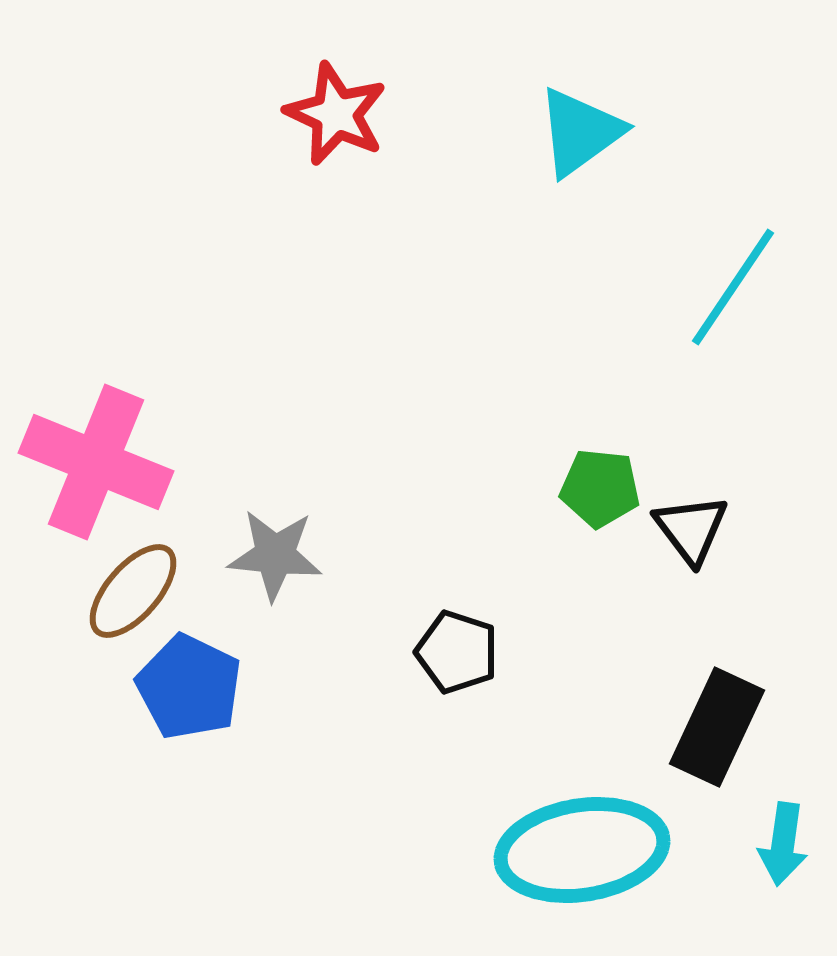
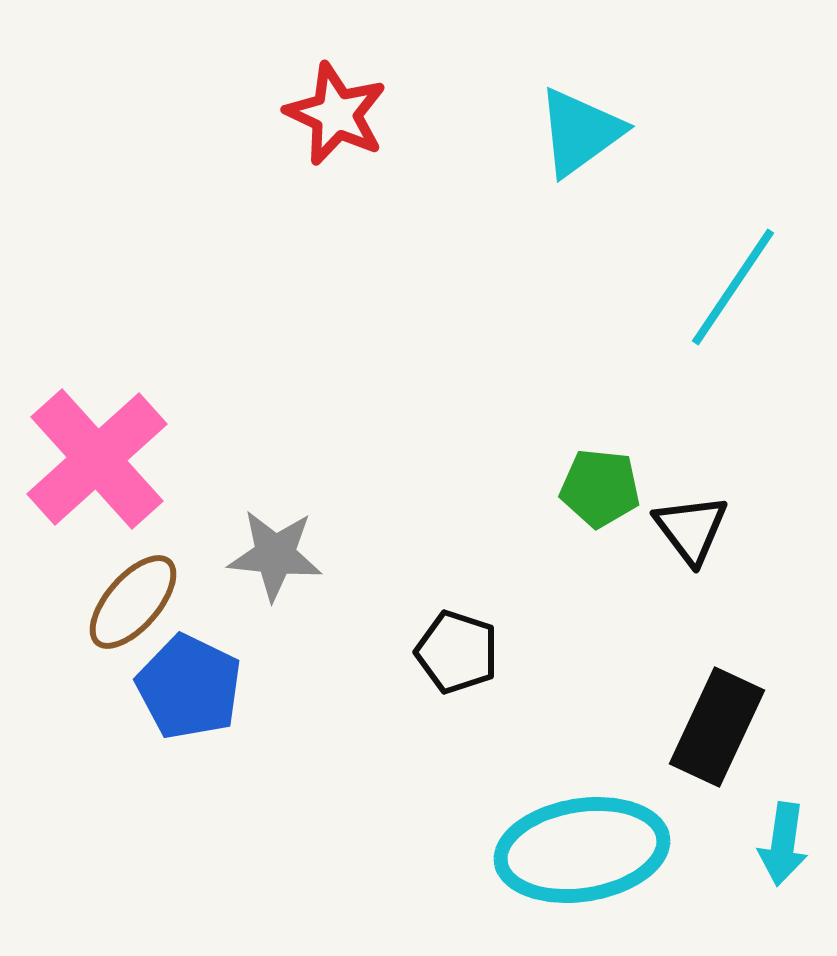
pink cross: moved 1 px right, 3 px up; rotated 26 degrees clockwise
brown ellipse: moved 11 px down
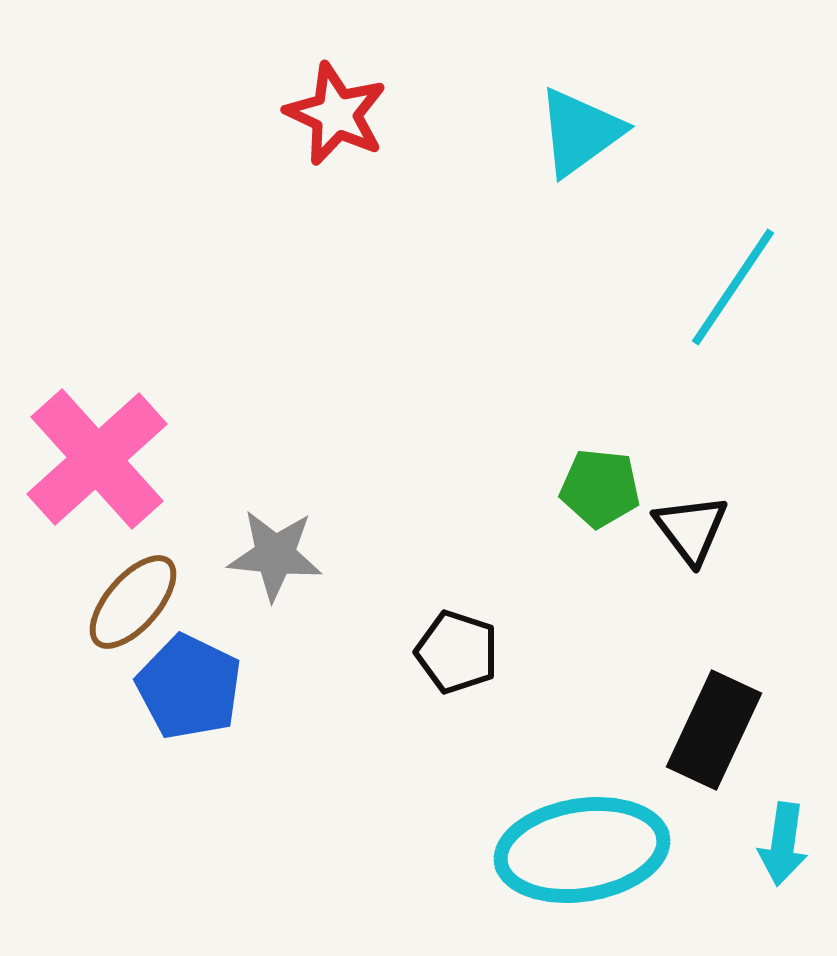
black rectangle: moved 3 px left, 3 px down
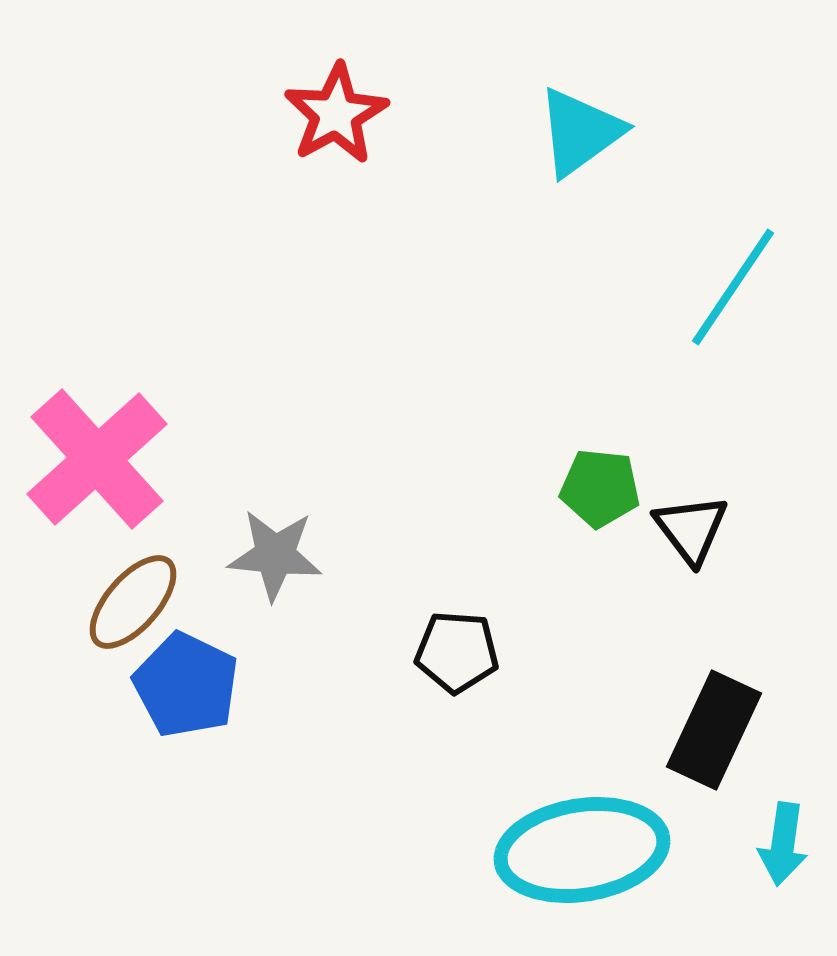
red star: rotated 18 degrees clockwise
black pentagon: rotated 14 degrees counterclockwise
blue pentagon: moved 3 px left, 2 px up
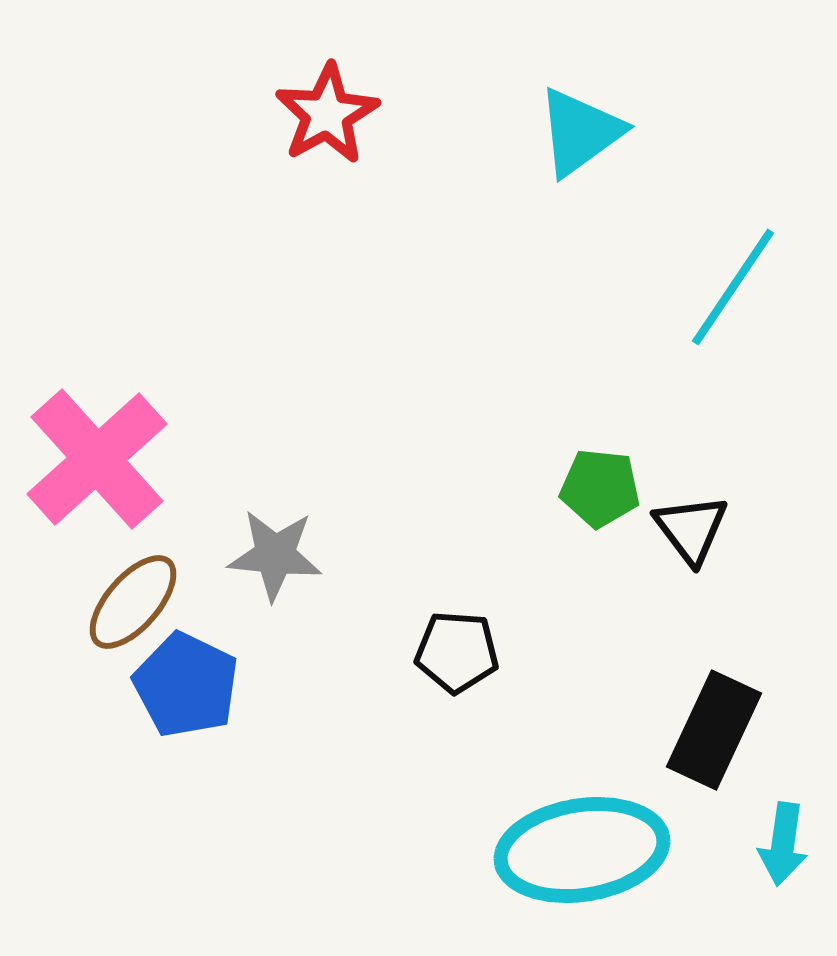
red star: moved 9 px left
